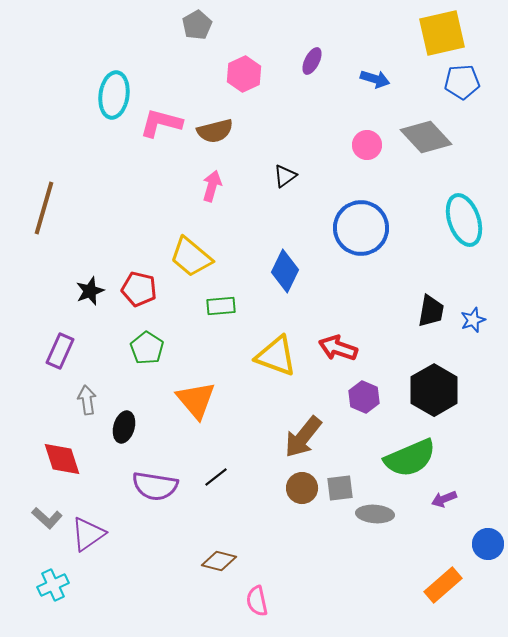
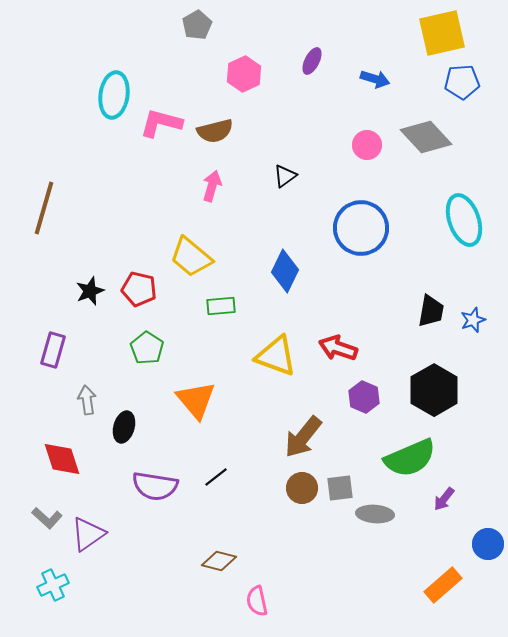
purple rectangle at (60, 351): moved 7 px left, 1 px up; rotated 8 degrees counterclockwise
purple arrow at (444, 499): rotated 30 degrees counterclockwise
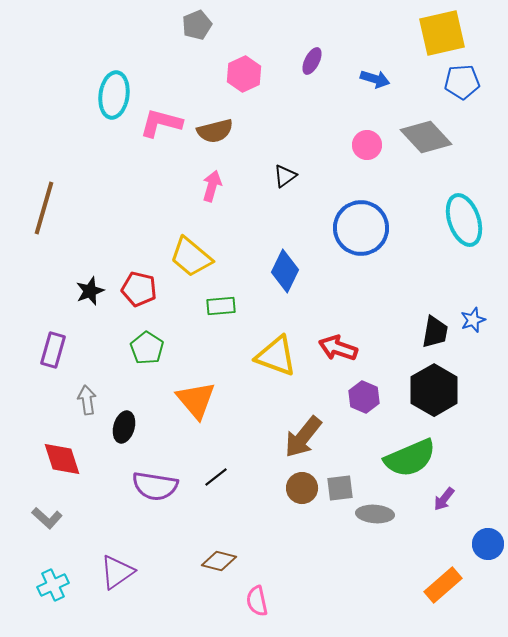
gray pentagon at (197, 25): rotated 8 degrees clockwise
black trapezoid at (431, 311): moved 4 px right, 21 px down
purple triangle at (88, 534): moved 29 px right, 38 px down
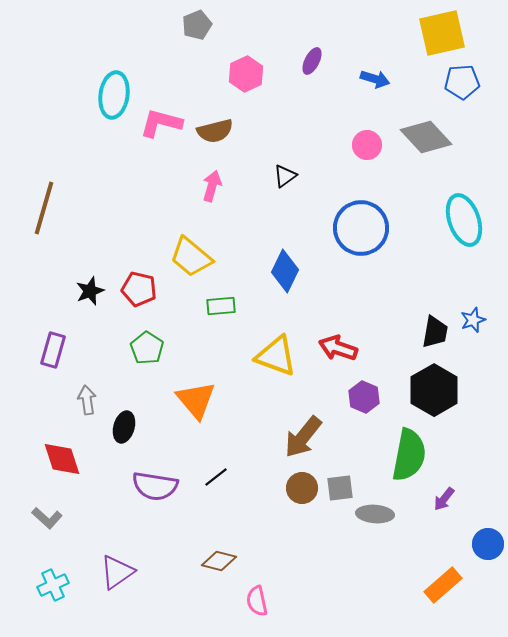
pink hexagon at (244, 74): moved 2 px right
green semicircle at (410, 458): moved 1 px left, 3 px up; rotated 56 degrees counterclockwise
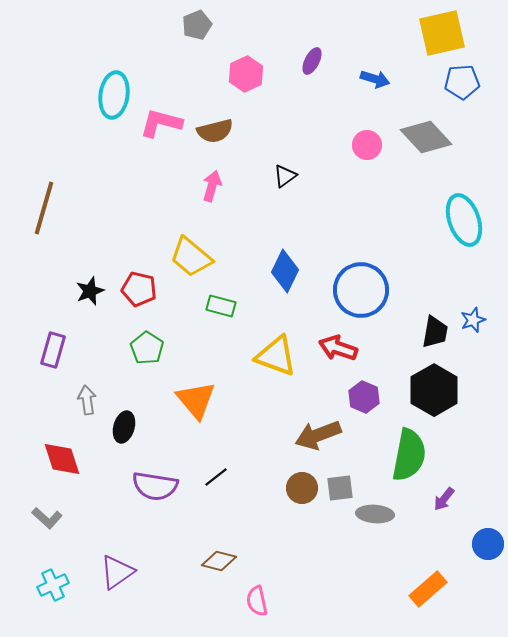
blue circle at (361, 228): moved 62 px down
green rectangle at (221, 306): rotated 20 degrees clockwise
brown arrow at (303, 437): moved 15 px right, 2 px up; rotated 30 degrees clockwise
orange rectangle at (443, 585): moved 15 px left, 4 px down
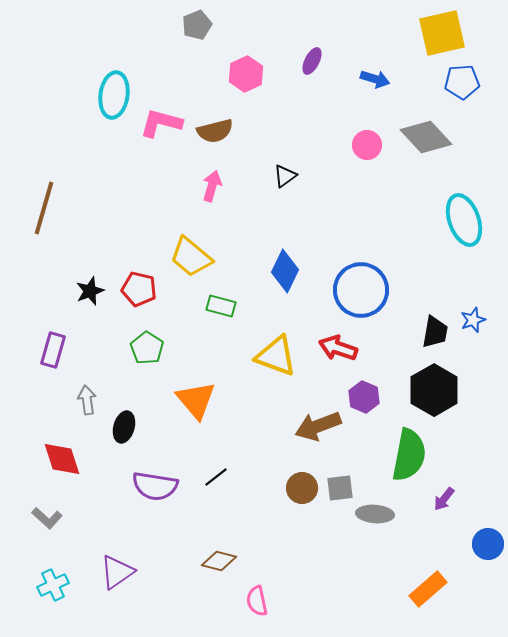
brown arrow at (318, 435): moved 9 px up
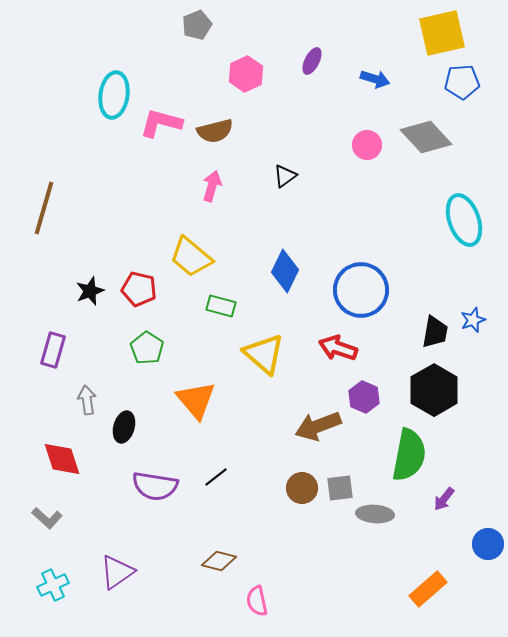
yellow triangle at (276, 356): moved 12 px left, 2 px up; rotated 21 degrees clockwise
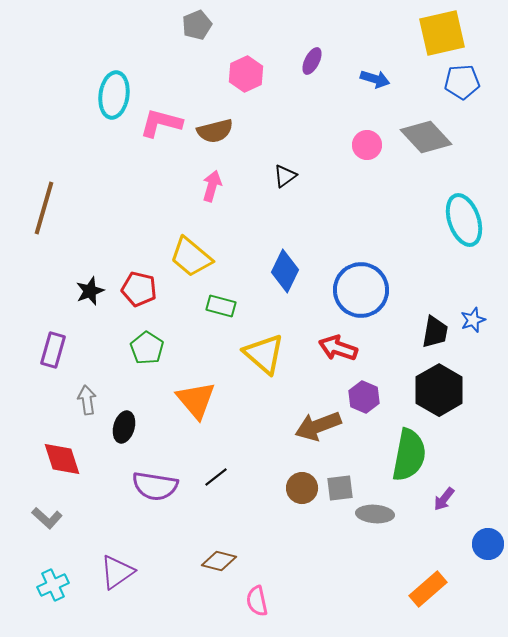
black hexagon at (434, 390): moved 5 px right
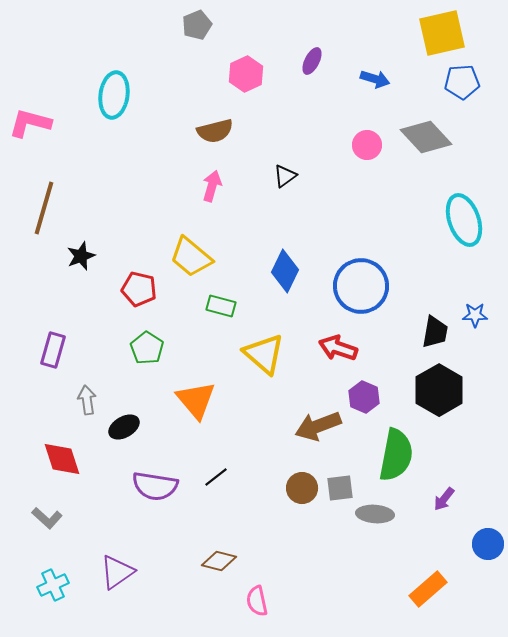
pink L-shape at (161, 123): moved 131 px left
blue circle at (361, 290): moved 4 px up
black star at (90, 291): moved 9 px left, 35 px up
blue star at (473, 320): moved 2 px right, 5 px up; rotated 20 degrees clockwise
black ellipse at (124, 427): rotated 44 degrees clockwise
green semicircle at (409, 455): moved 13 px left
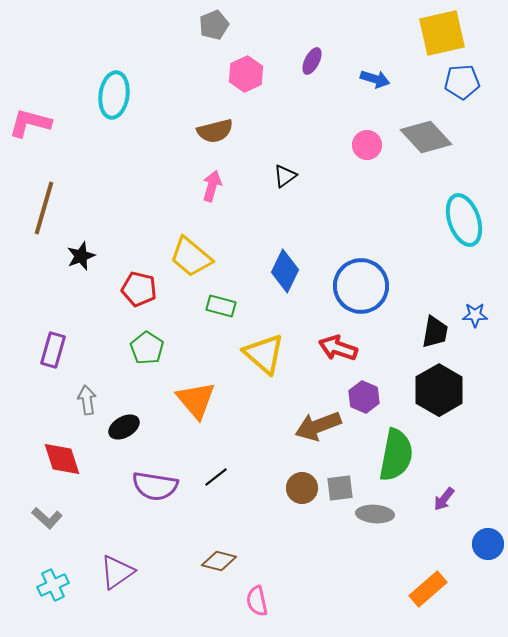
gray pentagon at (197, 25): moved 17 px right
